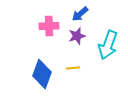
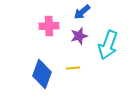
blue arrow: moved 2 px right, 2 px up
purple star: moved 2 px right
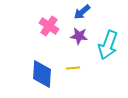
pink cross: rotated 36 degrees clockwise
purple star: rotated 24 degrees clockwise
blue diamond: rotated 16 degrees counterclockwise
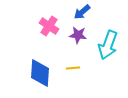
purple star: moved 1 px left, 1 px up
blue diamond: moved 2 px left, 1 px up
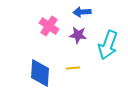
blue arrow: rotated 36 degrees clockwise
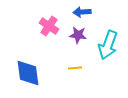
yellow line: moved 2 px right
blue diamond: moved 12 px left; rotated 12 degrees counterclockwise
